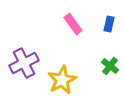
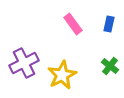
yellow star: moved 5 px up
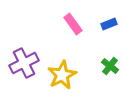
blue rectangle: rotated 56 degrees clockwise
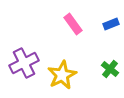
blue rectangle: moved 2 px right
green cross: moved 3 px down
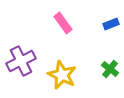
pink rectangle: moved 10 px left, 1 px up
purple cross: moved 3 px left, 2 px up
yellow star: rotated 20 degrees counterclockwise
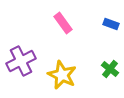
blue rectangle: rotated 42 degrees clockwise
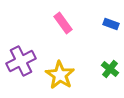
yellow star: moved 2 px left; rotated 8 degrees clockwise
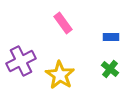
blue rectangle: moved 13 px down; rotated 21 degrees counterclockwise
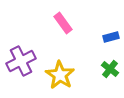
blue rectangle: rotated 14 degrees counterclockwise
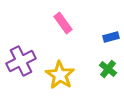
green cross: moved 2 px left
